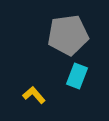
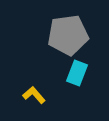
cyan rectangle: moved 3 px up
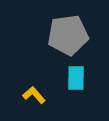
cyan rectangle: moved 1 px left, 5 px down; rotated 20 degrees counterclockwise
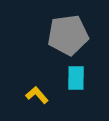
yellow L-shape: moved 3 px right
